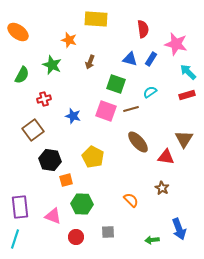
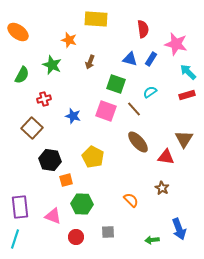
brown line: moved 3 px right; rotated 63 degrees clockwise
brown square: moved 1 px left, 2 px up; rotated 10 degrees counterclockwise
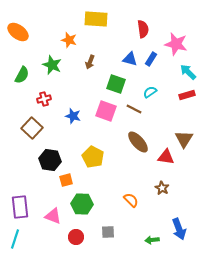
brown line: rotated 21 degrees counterclockwise
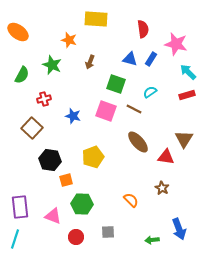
yellow pentagon: rotated 25 degrees clockwise
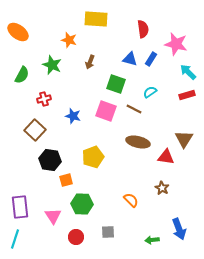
brown square: moved 3 px right, 2 px down
brown ellipse: rotated 35 degrees counterclockwise
pink triangle: rotated 36 degrees clockwise
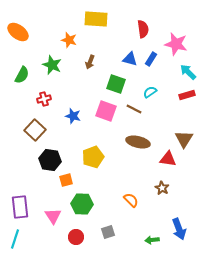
red triangle: moved 2 px right, 2 px down
gray square: rotated 16 degrees counterclockwise
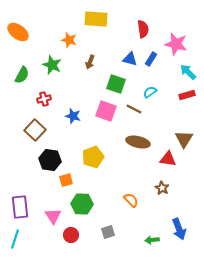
red circle: moved 5 px left, 2 px up
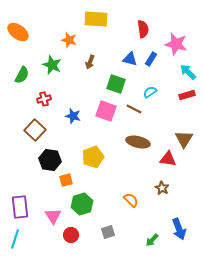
green hexagon: rotated 20 degrees counterclockwise
green arrow: rotated 40 degrees counterclockwise
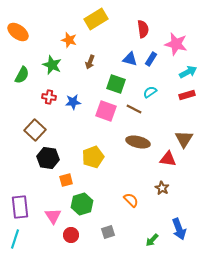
yellow rectangle: rotated 35 degrees counterclockwise
cyan arrow: rotated 108 degrees clockwise
red cross: moved 5 px right, 2 px up; rotated 24 degrees clockwise
blue star: moved 14 px up; rotated 21 degrees counterclockwise
black hexagon: moved 2 px left, 2 px up
